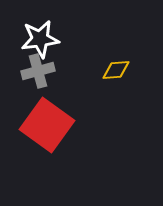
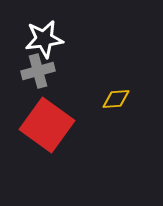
white star: moved 4 px right
yellow diamond: moved 29 px down
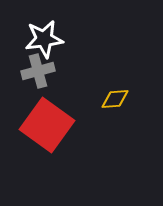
yellow diamond: moved 1 px left
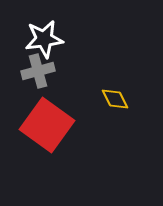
yellow diamond: rotated 68 degrees clockwise
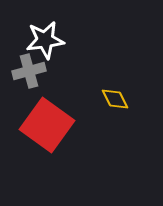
white star: moved 1 px right, 1 px down
gray cross: moved 9 px left
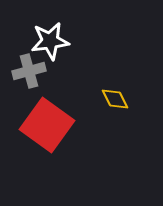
white star: moved 5 px right, 1 px down
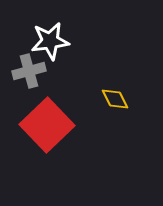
red square: rotated 10 degrees clockwise
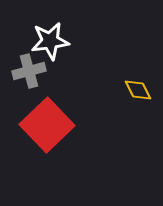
yellow diamond: moved 23 px right, 9 px up
